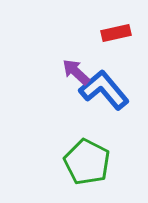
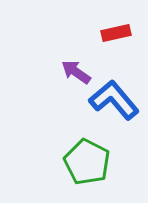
purple arrow: rotated 8 degrees counterclockwise
blue L-shape: moved 10 px right, 10 px down
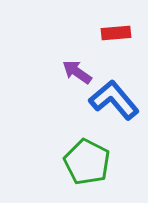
red rectangle: rotated 8 degrees clockwise
purple arrow: moved 1 px right
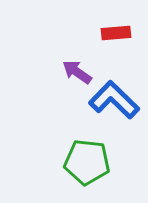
blue L-shape: rotated 6 degrees counterclockwise
green pentagon: rotated 21 degrees counterclockwise
